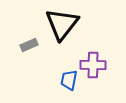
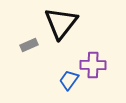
black triangle: moved 1 px left, 1 px up
blue trapezoid: rotated 25 degrees clockwise
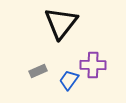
gray rectangle: moved 9 px right, 26 px down
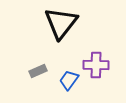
purple cross: moved 3 px right
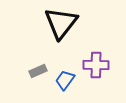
blue trapezoid: moved 4 px left
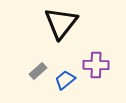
gray rectangle: rotated 18 degrees counterclockwise
blue trapezoid: rotated 15 degrees clockwise
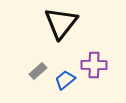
purple cross: moved 2 px left
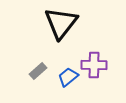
blue trapezoid: moved 3 px right, 3 px up
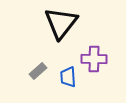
purple cross: moved 6 px up
blue trapezoid: rotated 55 degrees counterclockwise
